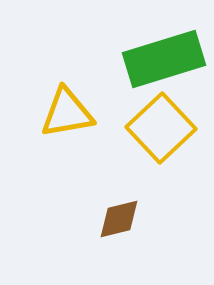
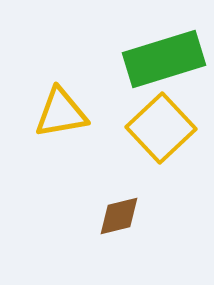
yellow triangle: moved 6 px left
brown diamond: moved 3 px up
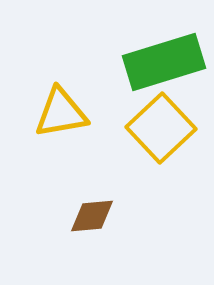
green rectangle: moved 3 px down
brown diamond: moved 27 px left; rotated 9 degrees clockwise
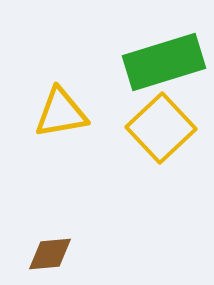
brown diamond: moved 42 px left, 38 px down
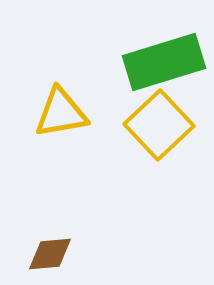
yellow square: moved 2 px left, 3 px up
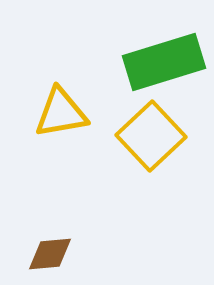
yellow square: moved 8 px left, 11 px down
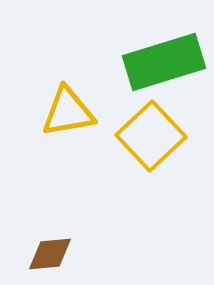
yellow triangle: moved 7 px right, 1 px up
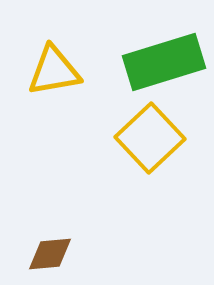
yellow triangle: moved 14 px left, 41 px up
yellow square: moved 1 px left, 2 px down
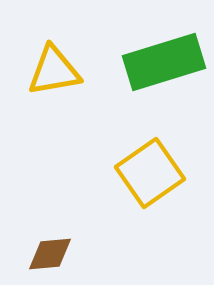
yellow square: moved 35 px down; rotated 8 degrees clockwise
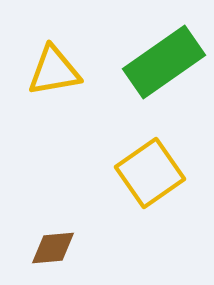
green rectangle: rotated 18 degrees counterclockwise
brown diamond: moved 3 px right, 6 px up
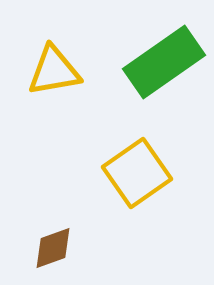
yellow square: moved 13 px left
brown diamond: rotated 15 degrees counterclockwise
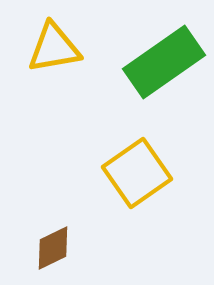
yellow triangle: moved 23 px up
brown diamond: rotated 6 degrees counterclockwise
